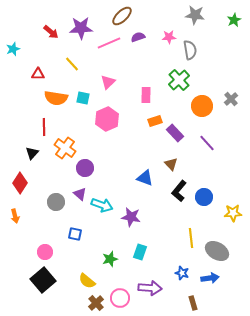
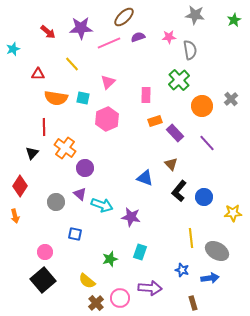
brown ellipse at (122, 16): moved 2 px right, 1 px down
red arrow at (51, 32): moved 3 px left
red diamond at (20, 183): moved 3 px down
blue star at (182, 273): moved 3 px up
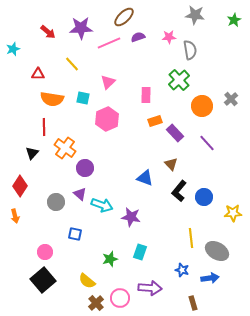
orange semicircle at (56, 98): moved 4 px left, 1 px down
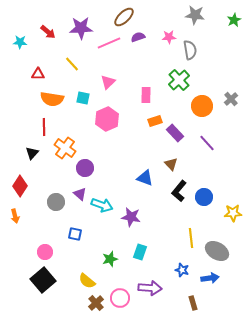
cyan star at (13, 49): moved 7 px right, 7 px up; rotated 24 degrees clockwise
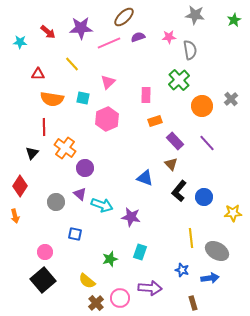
purple rectangle at (175, 133): moved 8 px down
